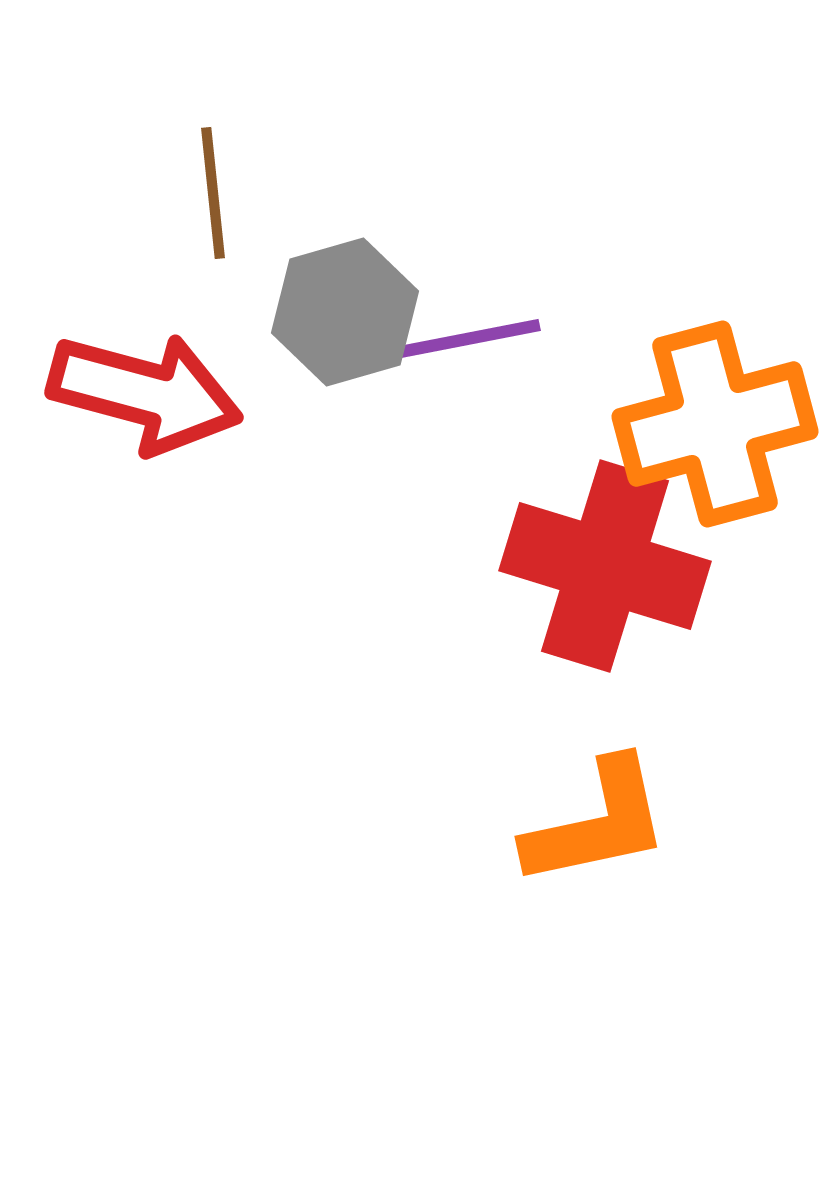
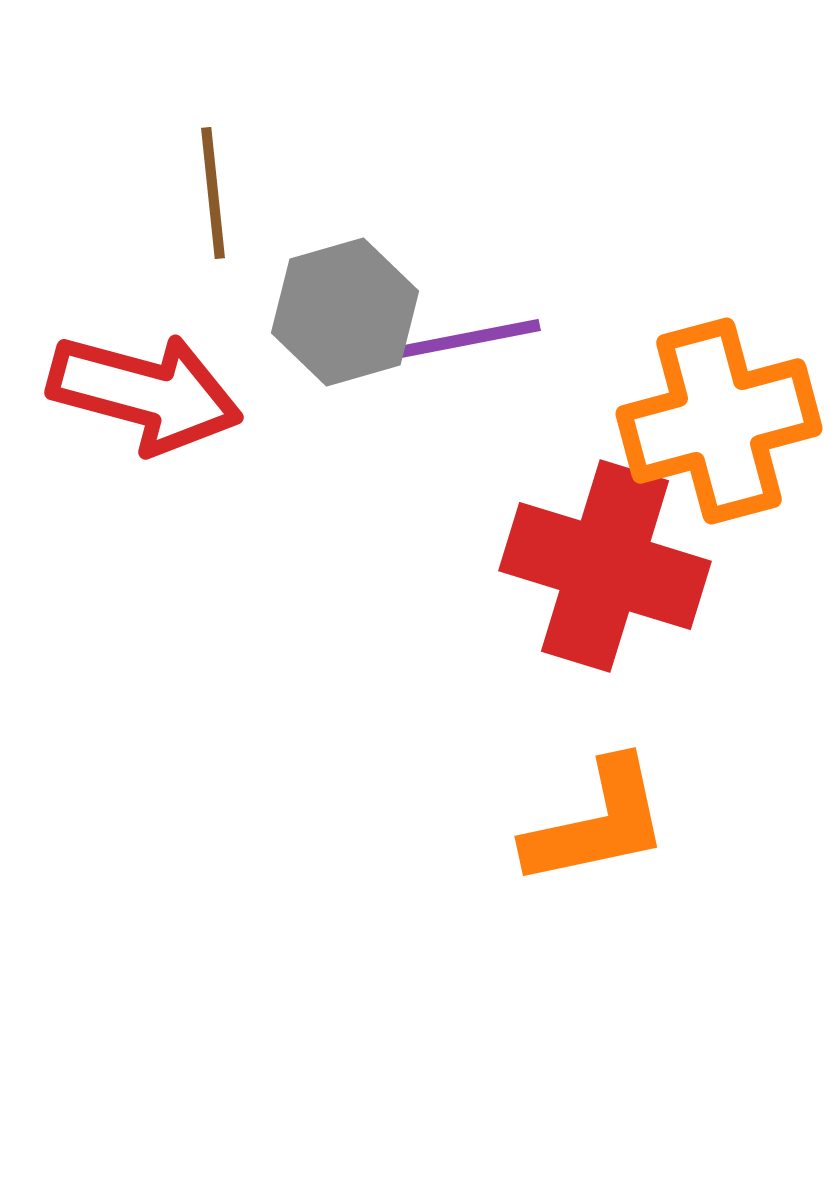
orange cross: moved 4 px right, 3 px up
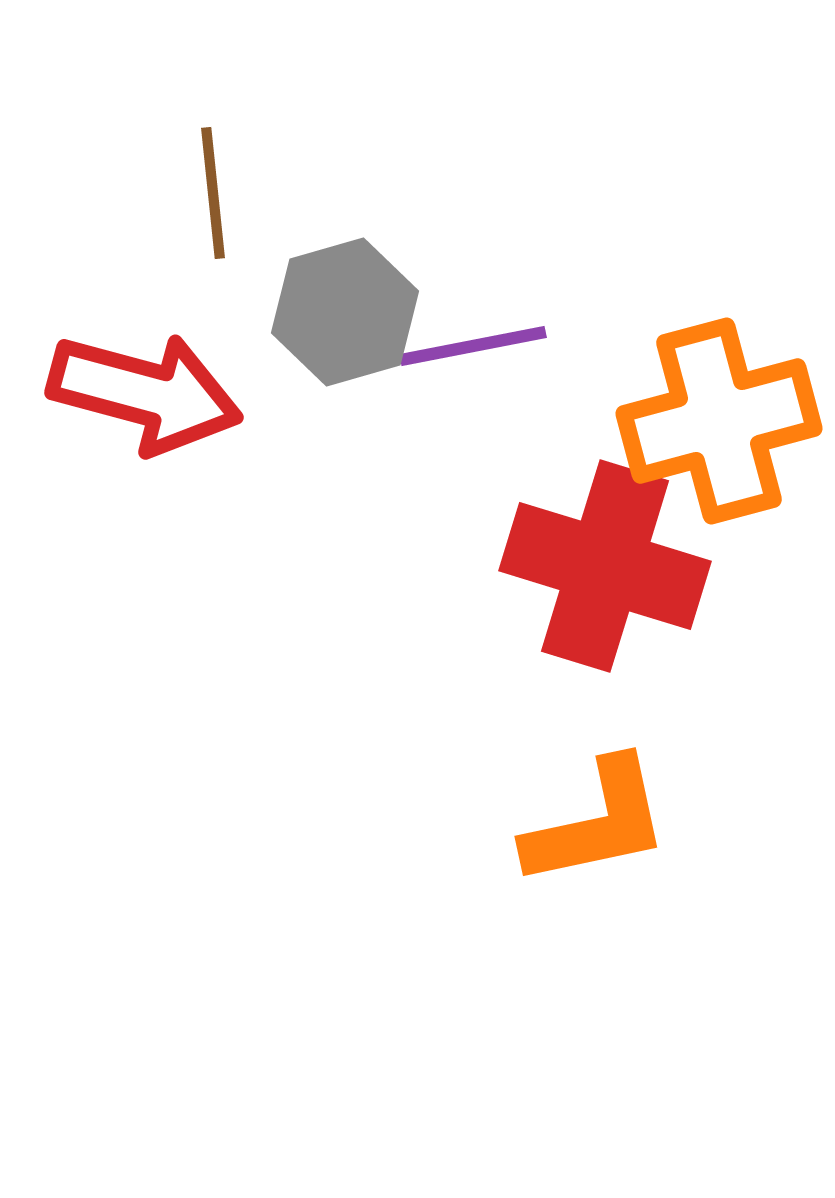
purple line: moved 6 px right, 7 px down
